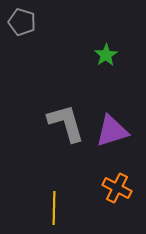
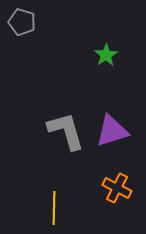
gray L-shape: moved 8 px down
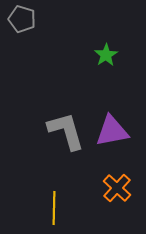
gray pentagon: moved 3 px up
purple triangle: rotated 6 degrees clockwise
orange cross: rotated 16 degrees clockwise
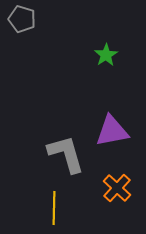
gray L-shape: moved 23 px down
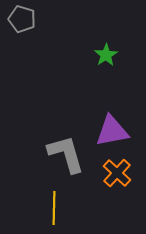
orange cross: moved 15 px up
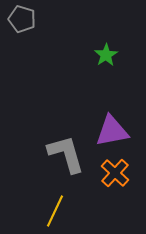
orange cross: moved 2 px left
yellow line: moved 1 px right, 3 px down; rotated 24 degrees clockwise
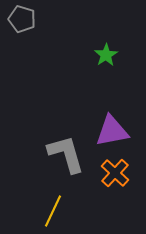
yellow line: moved 2 px left
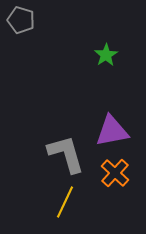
gray pentagon: moved 1 px left, 1 px down
yellow line: moved 12 px right, 9 px up
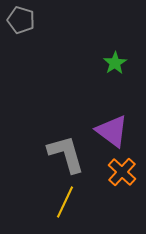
green star: moved 9 px right, 8 px down
purple triangle: rotated 48 degrees clockwise
orange cross: moved 7 px right, 1 px up
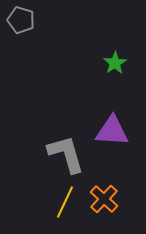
purple triangle: rotated 33 degrees counterclockwise
orange cross: moved 18 px left, 27 px down
